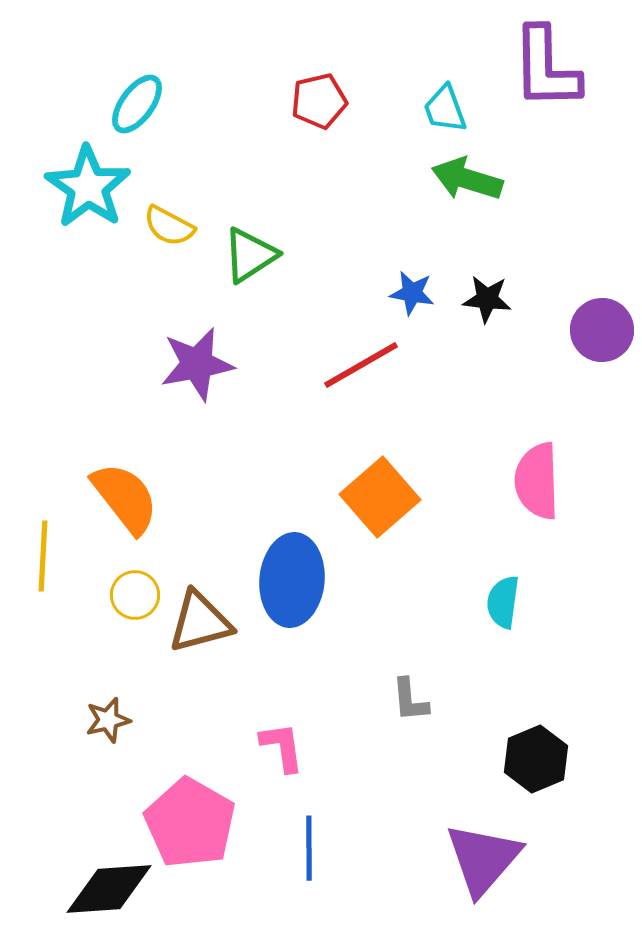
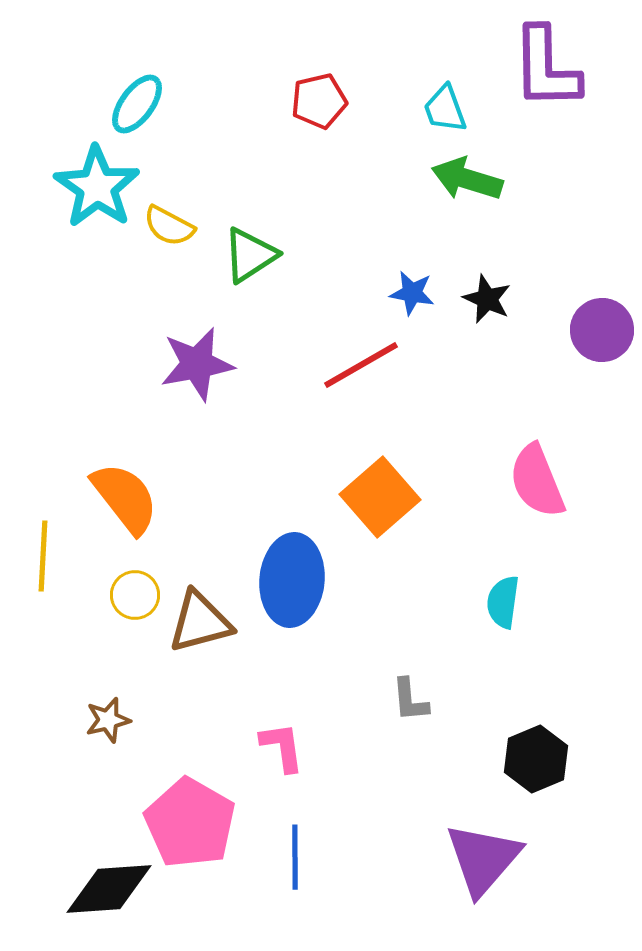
cyan star: moved 9 px right
black star: rotated 18 degrees clockwise
pink semicircle: rotated 20 degrees counterclockwise
blue line: moved 14 px left, 9 px down
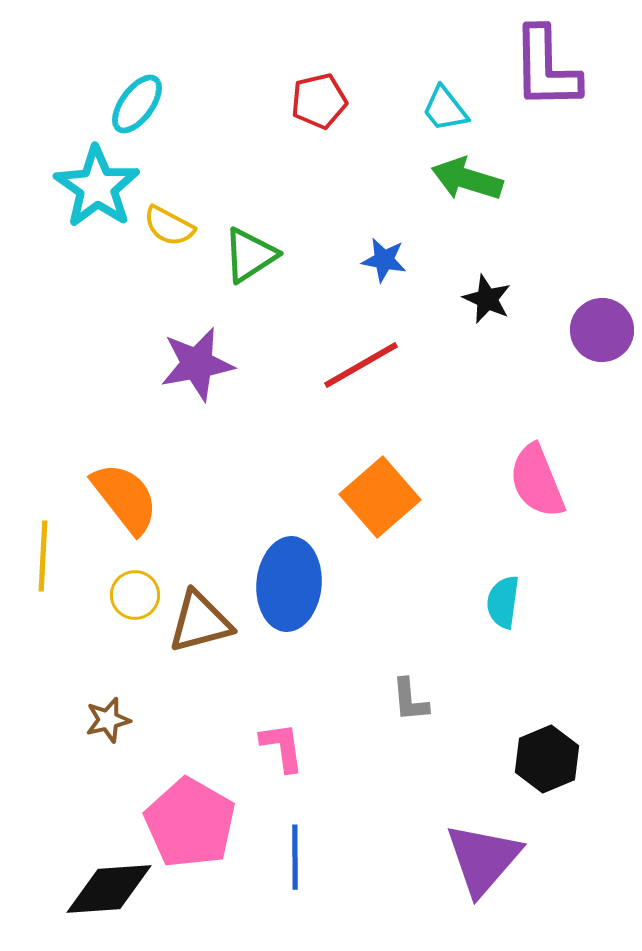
cyan trapezoid: rotated 18 degrees counterclockwise
blue star: moved 28 px left, 33 px up
blue ellipse: moved 3 px left, 4 px down
black hexagon: moved 11 px right
